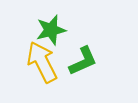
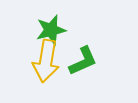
yellow arrow: moved 4 px right, 1 px up; rotated 144 degrees counterclockwise
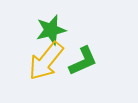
yellow arrow: rotated 30 degrees clockwise
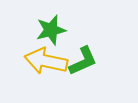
yellow arrow: rotated 63 degrees clockwise
